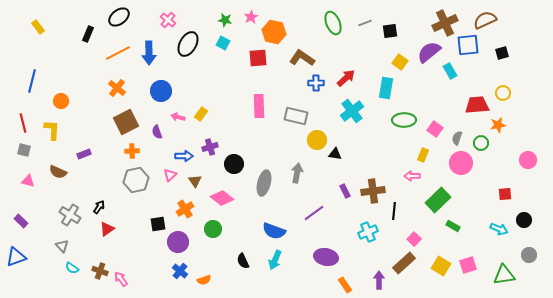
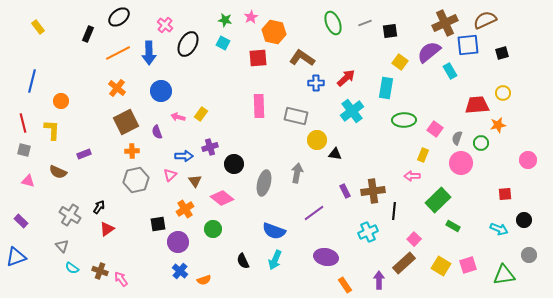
pink cross at (168, 20): moved 3 px left, 5 px down
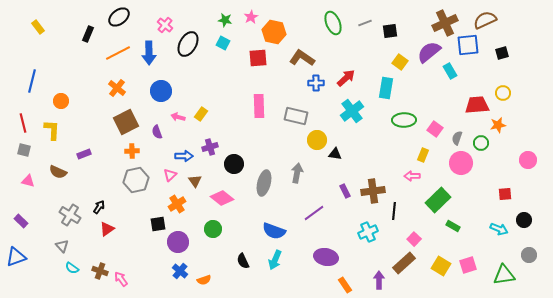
orange cross at (185, 209): moved 8 px left, 5 px up
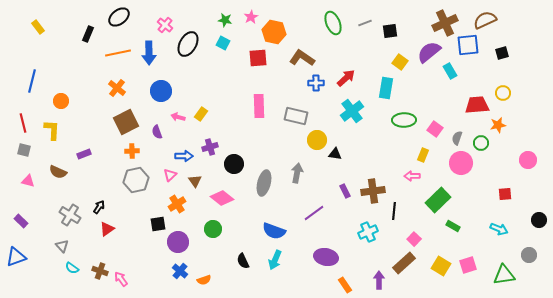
orange line at (118, 53): rotated 15 degrees clockwise
black circle at (524, 220): moved 15 px right
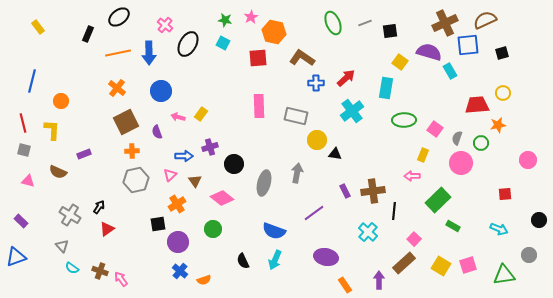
purple semicircle at (429, 52): rotated 55 degrees clockwise
cyan cross at (368, 232): rotated 24 degrees counterclockwise
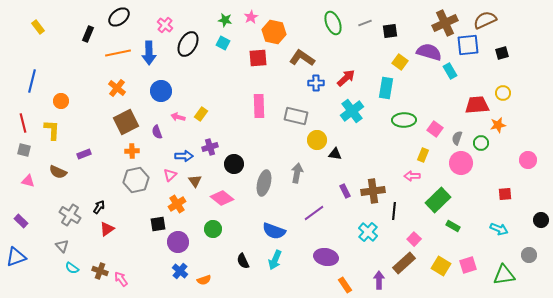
black circle at (539, 220): moved 2 px right
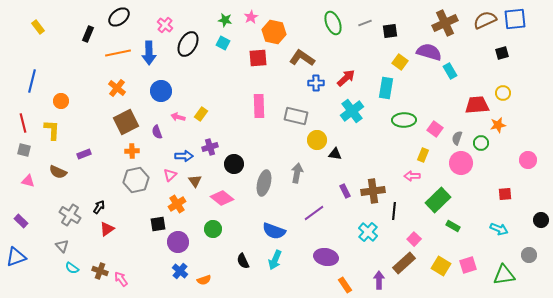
blue square at (468, 45): moved 47 px right, 26 px up
